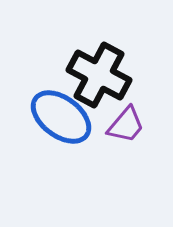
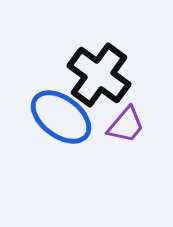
black cross: rotated 8 degrees clockwise
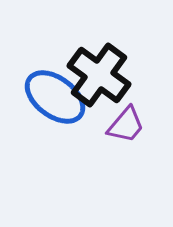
blue ellipse: moved 6 px left, 20 px up
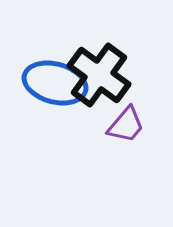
blue ellipse: moved 14 px up; rotated 22 degrees counterclockwise
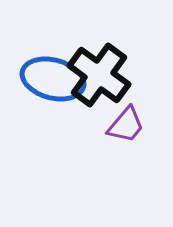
blue ellipse: moved 2 px left, 4 px up
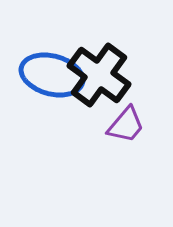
blue ellipse: moved 1 px left, 4 px up
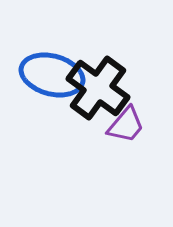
black cross: moved 1 px left, 13 px down
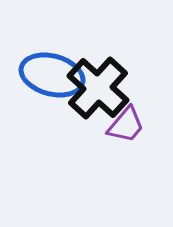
black cross: rotated 6 degrees clockwise
